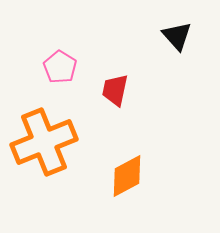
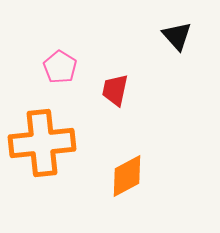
orange cross: moved 2 px left, 1 px down; rotated 16 degrees clockwise
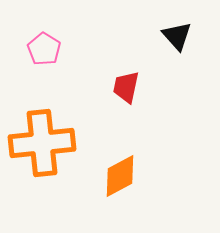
pink pentagon: moved 16 px left, 18 px up
red trapezoid: moved 11 px right, 3 px up
orange diamond: moved 7 px left
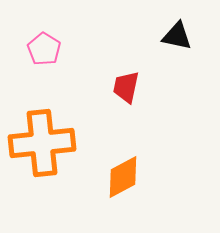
black triangle: rotated 36 degrees counterclockwise
orange diamond: moved 3 px right, 1 px down
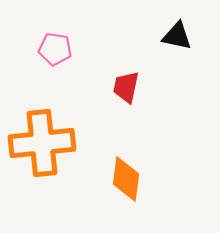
pink pentagon: moved 11 px right; rotated 24 degrees counterclockwise
orange diamond: moved 3 px right, 2 px down; rotated 54 degrees counterclockwise
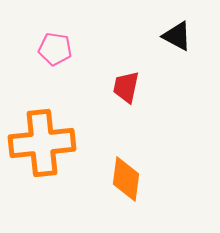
black triangle: rotated 16 degrees clockwise
